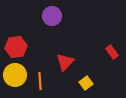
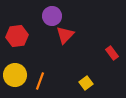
red hexagon: moved 1 px right, 11 px up
red rectangle: moved 1 px down
red triangle: moved 27 px up
orange line: rotated 24 degrees clockwise
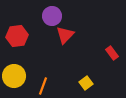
yellow circle: moved 1 px left, 1 px down
orange line: moved 3 px right, 5 px down
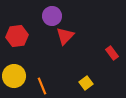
red triangle: moved 1 px down
orange line: moved 1 px left; rotated 42 degrees counterclockwise
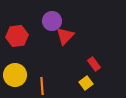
purple circle: moved 5 px down
red rectangle: moved 18 px left, 11 px down
yellow circle: moved 1 px right, 1 px up
orange line: rotated 18 degrees clockwise
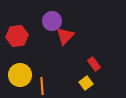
yellow circle: moved 5 px right
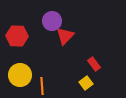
red hexagon: rotated 10 degrees clockwise
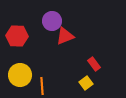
red triangle: rotated 24 degrees clockwise
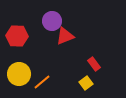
yellow circle: moved 1 px left, 1 px up
orange line: moved 4 px up; rotated 54 degrees clockwise
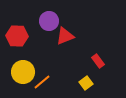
purple circle: moved 3 px left
red rectangle: moved 4 px right, 3 px up
yellow circle: moved 4 px right, 2 px up
